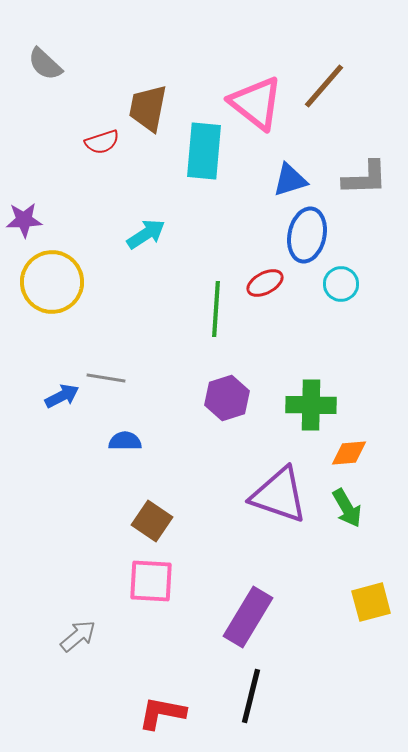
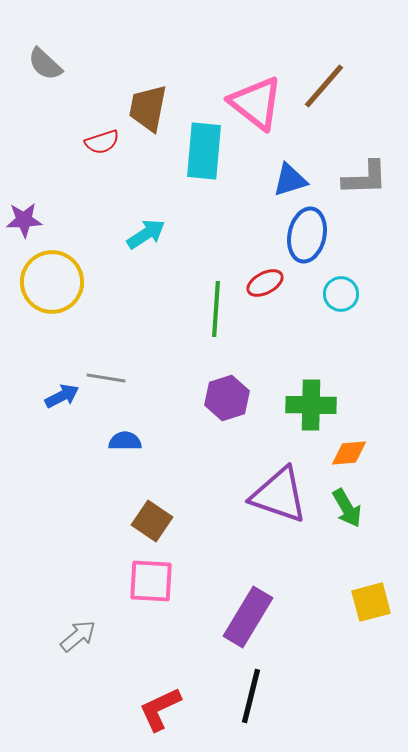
cyan circle: moved 10 px down
red L-shape: moved 2 px left, 4 px up; rotated 36 degrees counterclockwise
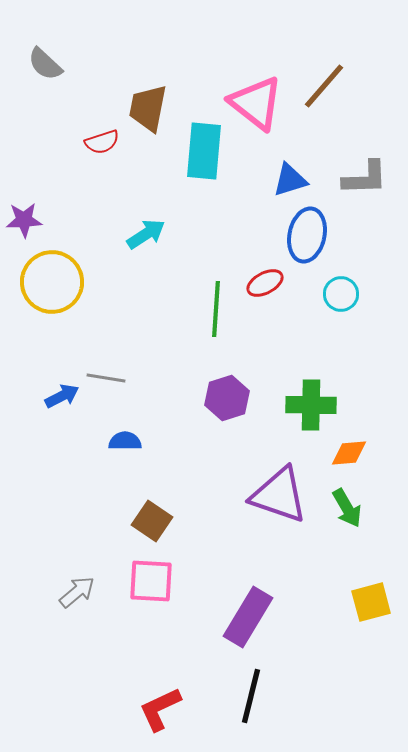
gray arrow: moved 1 px left, 44 px up
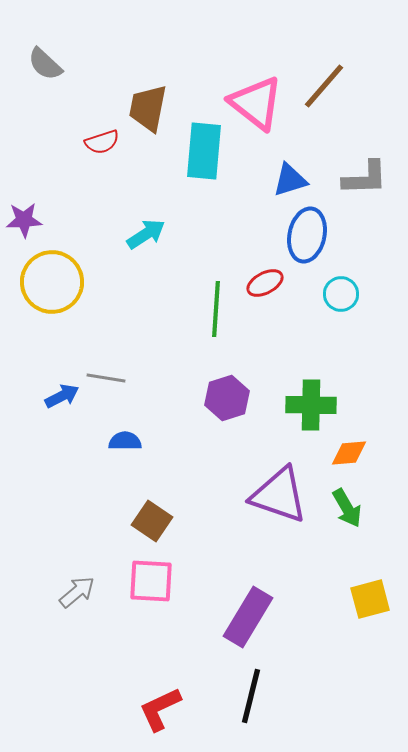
yellow square: moved 1 px left, 3 px up
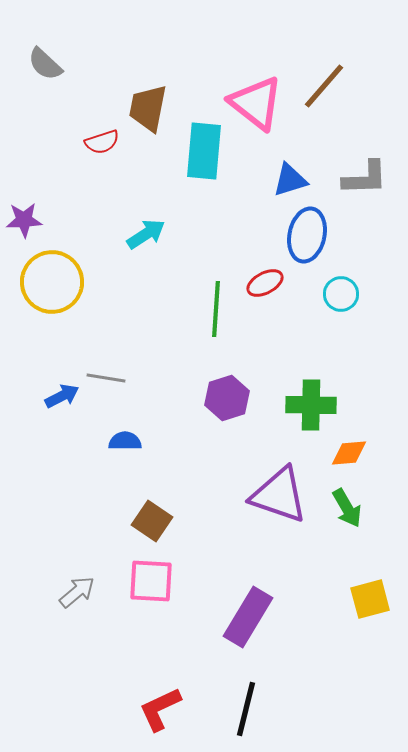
black line: moved 5 px left, 13 px down
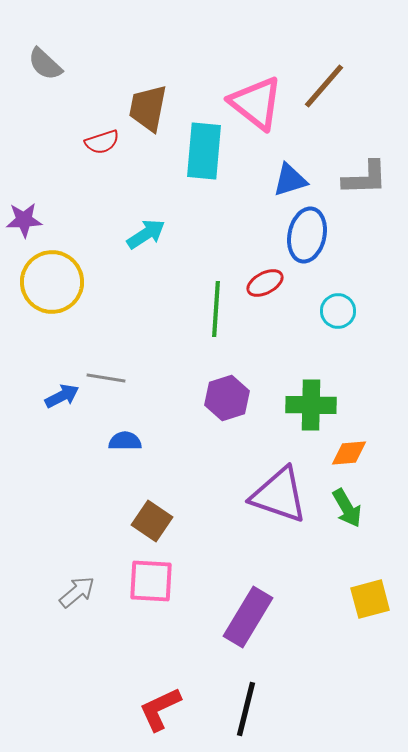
cyan circle: moved 3 px left, 17 px down
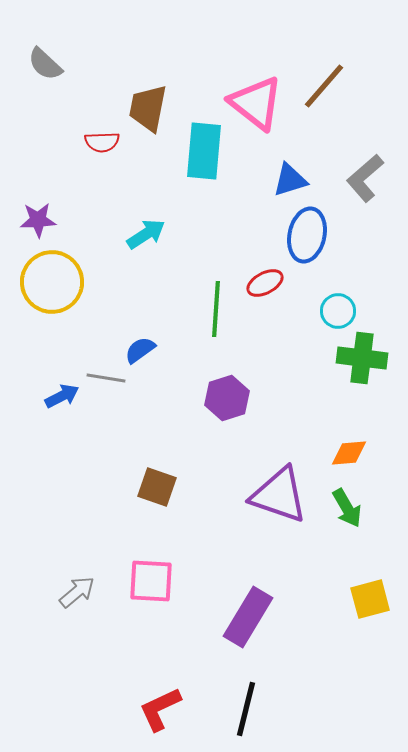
red semicircle: rotated 16 degrees clockwise
gray L-shape: rotated 141 degrees clockwise
purple star: moved 14 px right
green cross: moved 51 px right, 47 px up; rotated 6 degrees clockwise
blue semicircle: moved 15 px right, 91 px up; rotated 36 degrees counterclockwise
brown square: moved 5 px right, 34 px up; rotated 15 degrees counterclockwise
